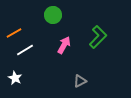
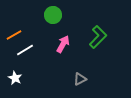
orange line: moved 2 px down
pink arrow: moved 1 px left, 1 px up
gray triangle: moved 2 px up
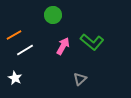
green L-shape: moved 6 px left, 5 px down; rotated 85 degrees clockwise
pink arrow: moved 2 px down
gray triangle: rotated 16 degrees counterclockwise
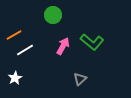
white star: rotated 16 degrees clockwise
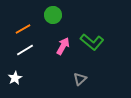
orange line: moved 9 px right, 6 px up
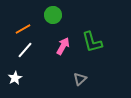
green L-shape: rotated 35 degrees clockwise
white line: rotated 18 degrees counterclockwise
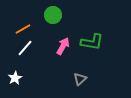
green L-shape: rotated 65 degrees counterclockwise
white line: moved 2 px up
